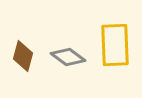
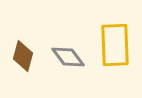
gray diamond: rotated 16 degrees clockwise
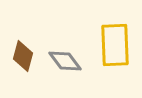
gray diamond: moved 3 px left, 4 px down
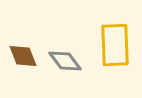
brown diamond: rotated 36 degrees counterclockwise
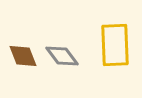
gray diamond: moved 3 px left, 5 px up
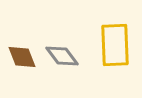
brown diamond: moved 1 px left, 1 px down
